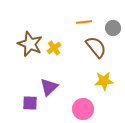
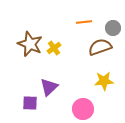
brown semicircle: moved 4 px right; rotated 70 degrees counterclockwise
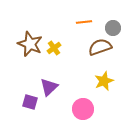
yellow star: rotated 18 degrees counterclockwise
purple square: moved 1 px up; rotated 14 degrees clockwise
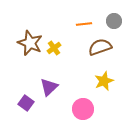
orange line: moved 2 px down
gray circle: moved 1 px right, 7 px up
brown star: moved 1 px up
purple square: moved 4 px left, 1 px down; rotated 21 degrees clockwise
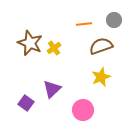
gray circle: moved 1 px up
brown semicircle: moved 1 px right, 1 px up
yellow star: moved 3 px left, 4 px up
purple triangle: moved 3 px right, 2 px down
pink circle: moved 1 px down
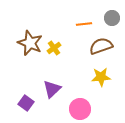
gray circle: moved 2 px left, 2 px up
yellow star: rotated 18 degrees clockwise
pink circle: moved 3 px left, 1 px up
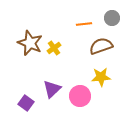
pink circle: moved 13 px up
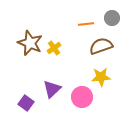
orange line: moved 2 px right
pink circle: moved 2 px right, 1 px down
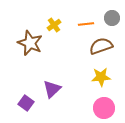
yellow cross: moved 23 px up
pink circle: moved 22 px right, 11 px down
